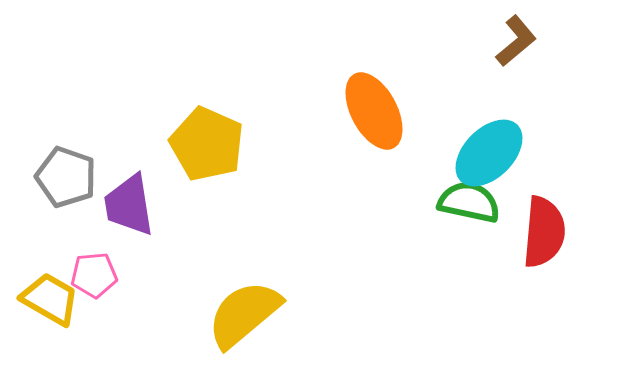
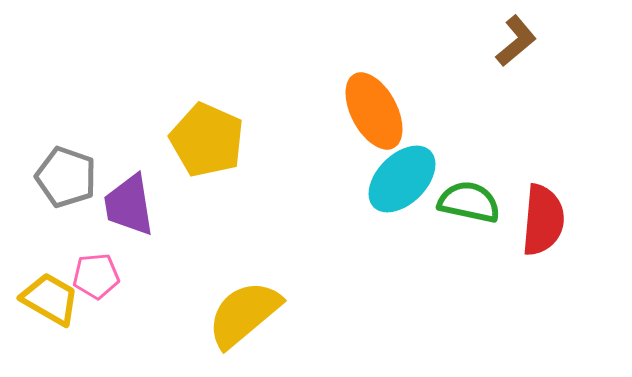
yellow pentagon: moved 4 px up
cyan ellipse: moved 87 px left, 26 px down
red semicircle: moved 1 px left, 12 px up
pink pentagon: moved 2 px right, 1 px down
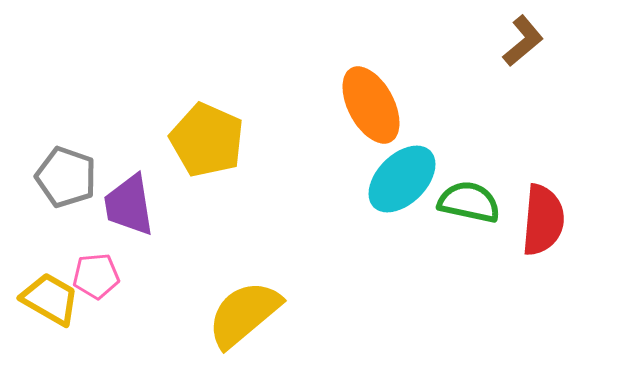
brown L-shape: moved 7 px right
orange ellipse: moved 3 px left, 6 px up
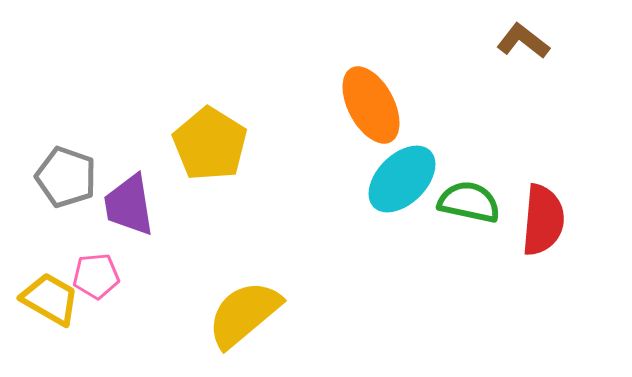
brown L-shape: rotated 102 degrees counterclockwise
yellow pentagon: moved 3 px right, 4 px down; rotated 8 degrees clockwise
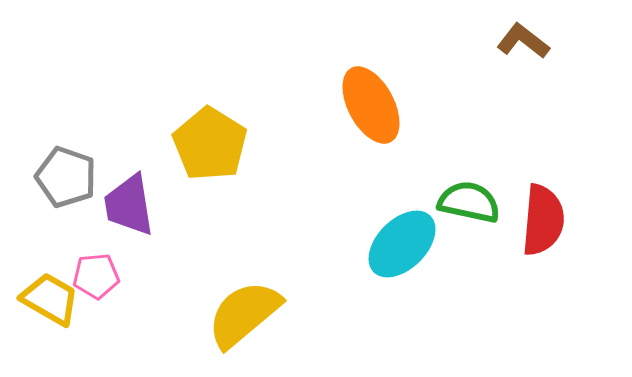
cyan ellipse: moved 65 px down
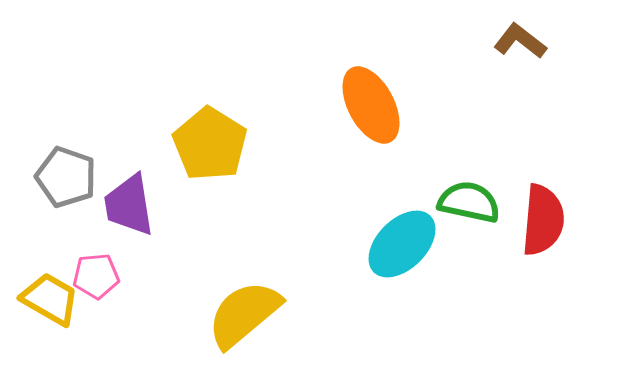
brown L-shape: moved 3 px left
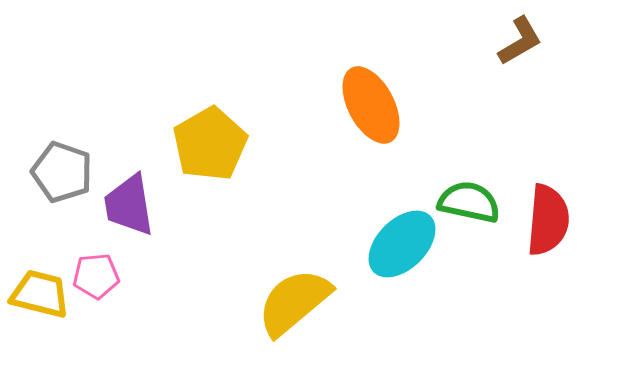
brown L-shape: rotated 112 degrees clockwise
yellow pentagon: rotated 10 degrees clockwise
gray pentagon: moved 4 px left, 5 px up
red semicircle: moved 5 px right
yellow trapezoid: moved 10 px left, 5 px up; rotated 16 degrees counterclockwise
yellow semicircle: moved 50 px right, 12 px up
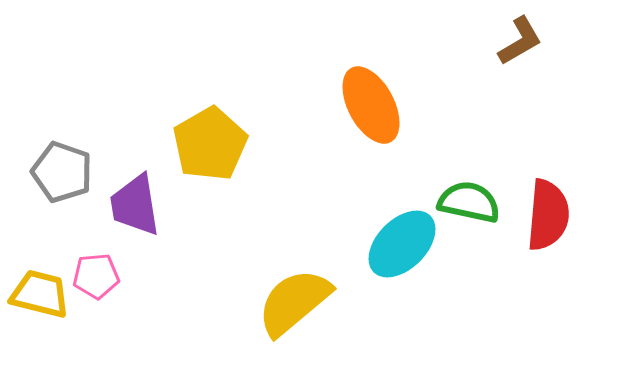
purple trapezoid: moved 6 px right
red semicircle: moved 5 px up
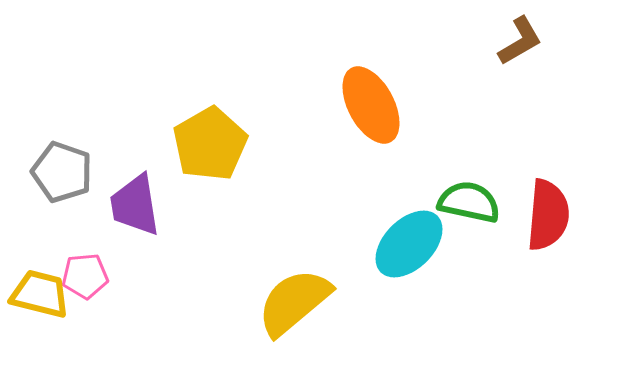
cyan ellipse: moved 7 px right
pink pentagon: moved 11 px left
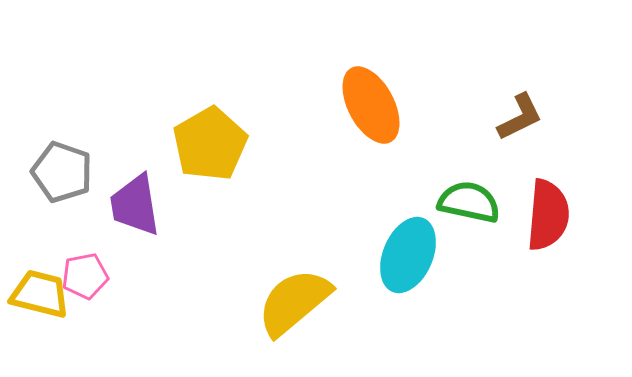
brown L-shape: moved 76 px down; rotated 4 degrees clockwise
cyan ellipse: moved 1 px left, 11 px down; rotated 22 degrees counterclockwise
pink pentagon: rotated 6 degrees counterclockwise
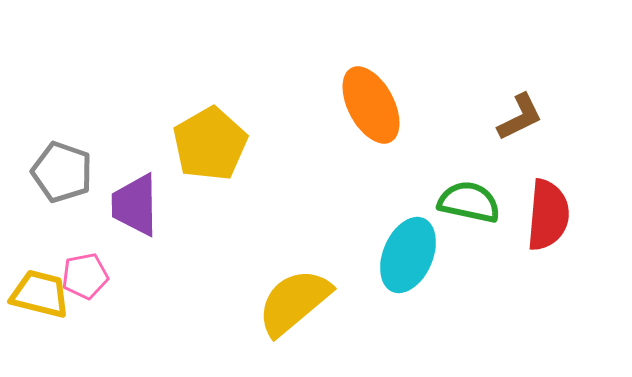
purple trapezoid: rotated 8 degrees clockwise
